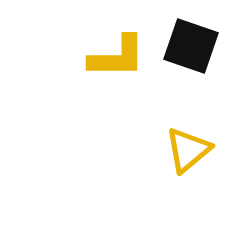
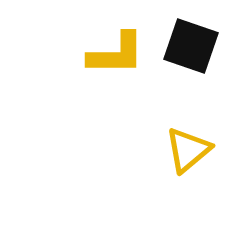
yellow L-shape: moved 1 px left, 3 px up
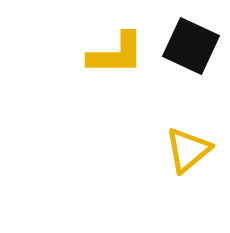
black square: rotated 6 degrees clockwise
